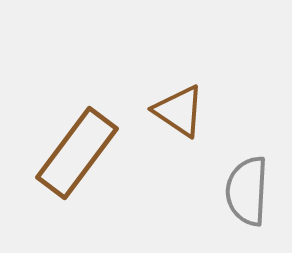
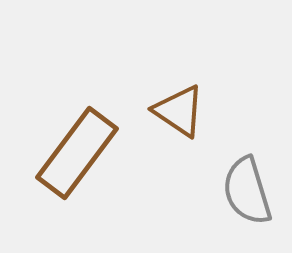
gray semicircle: rotated 20 degrees counterclockwise
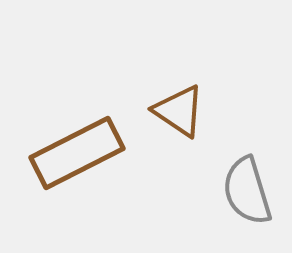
brown rectangle: rotated 26 degrees clockwise
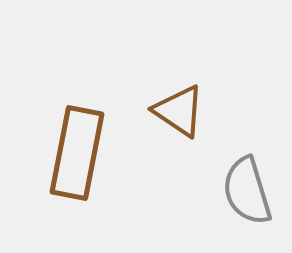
brown rectangle: rotated 52 degrees counterclockwise
